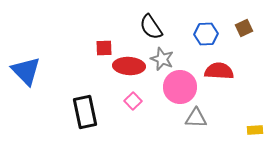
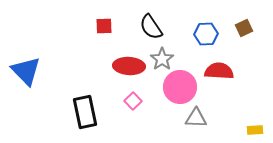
red square: moved 22 px up
gray star: rotated 15 degrees clockwise
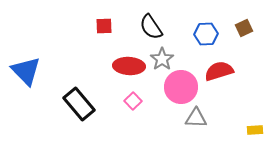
red semicircle: rotated 20 degrees counterclockwise
pink circle: moved 1 px right
black rectangle: moved 6 px left, 8 px up; rotated 28 degrees counterclockwise
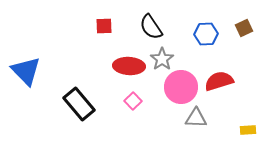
red semicircle: moved 10 px down
yellow rectangle: moved 7 px left
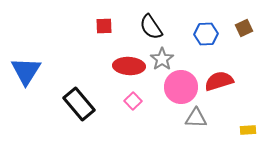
blue triangle: rotated 16 degrees clockwise
